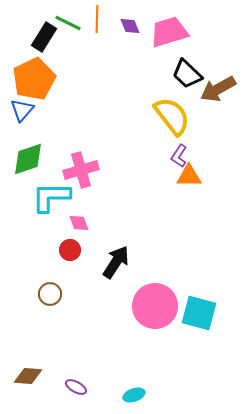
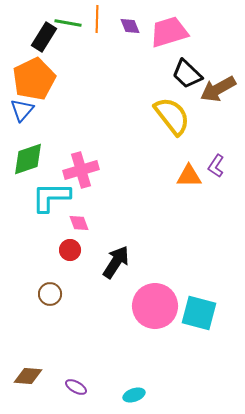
green line: rotated 16 degrees counterclockwise
purple L-shape: moved 37 px right, 10 px down
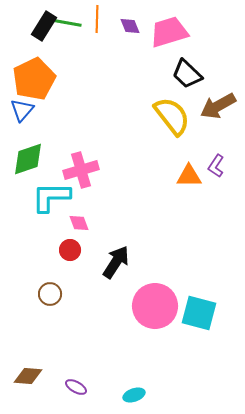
black rectangle: moved 11 px up
brown arrow: moved 17 px down
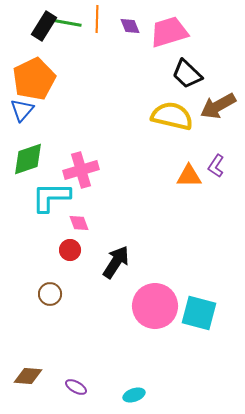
yellow semicircle: rotated 39 degrees counterclockwise
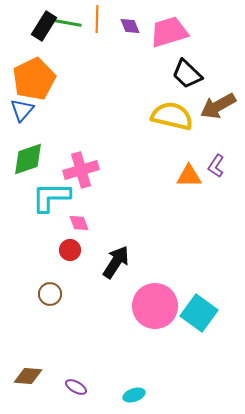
cyan square: rotated 21 degrees clockwise
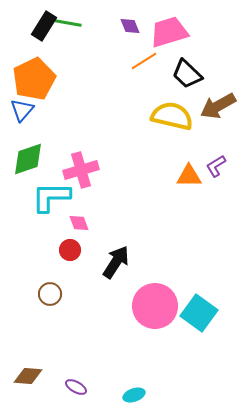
orange line: moved 47 px right, 42 px down; rotated 56 degrees clockwise
purple L-shape: rotated 25 degrees clockwise
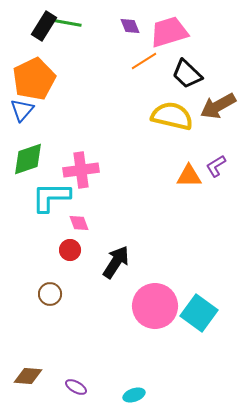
pink cross: rotated 8 degrees clockwise
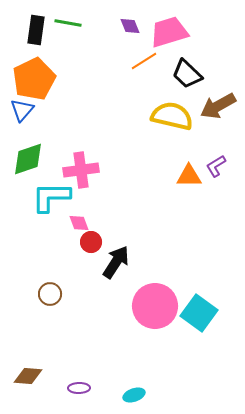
black rectangle: moved 8 px left, 4 px down; rotated 24 degrees counterclockwise
red circle: moved 21 px right, 8 px up
purple ellipse: moved 3 px right, 1 px down; rotated 30 degrees counterclockwise
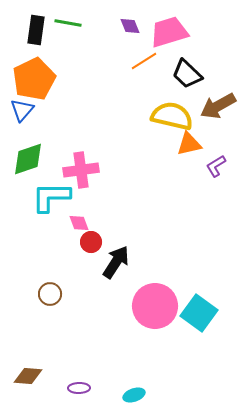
orange triangle: moved 32 px up; rotated 12 degrees counterclockwise
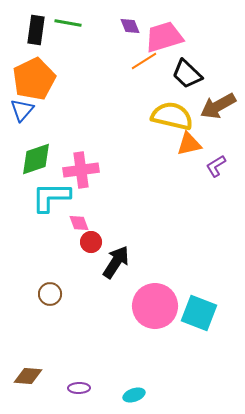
pink trapezoid: moved 5 px left, 5 px down
green diamond: moved 8 px right
cyan square: rotated 15 degrees counterclockwise
